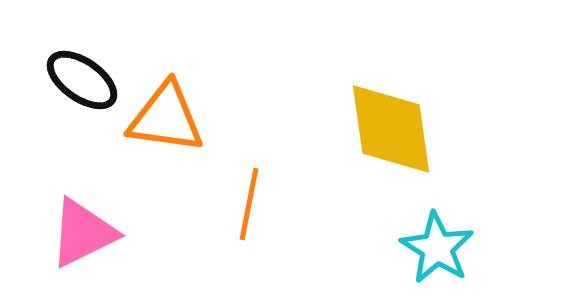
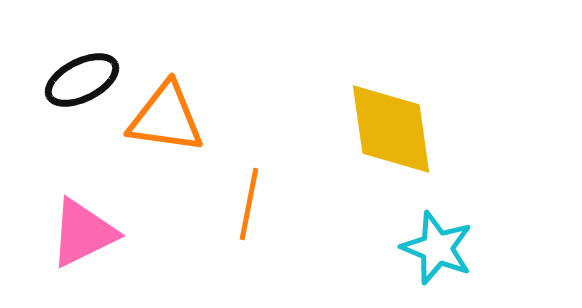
black ellipse: rotated 62 degrees counterclockwise
cyan star: rotated 10 degrees counterclockwise
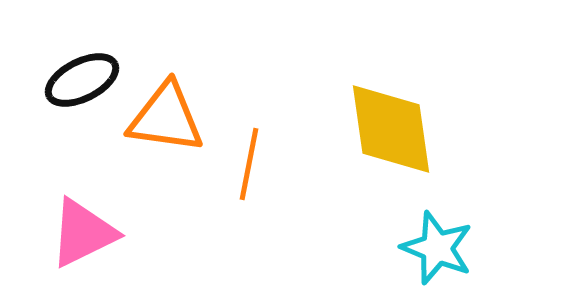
orange line: moved 40 px up
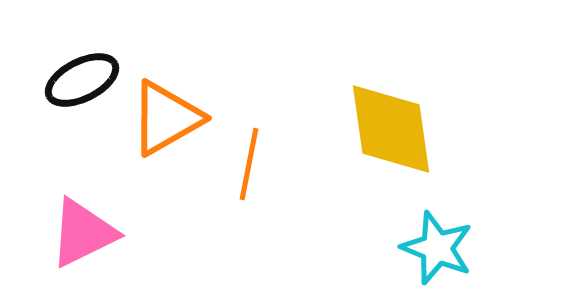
orange triangle: rotated 38 degrees counterclockwise
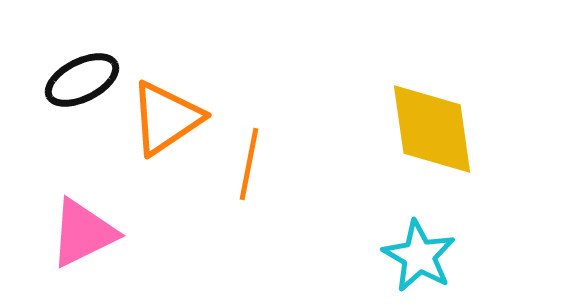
orange triangle: rotated 4 degrees counterclockwise
yellow diamond: moved 41 px right
cyan star: moved 18 px left, 8 px down; rotated 8 degrees clockwise
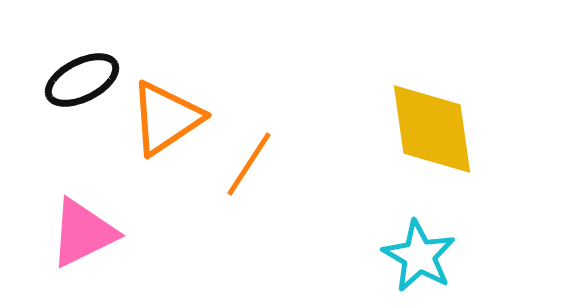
orange line: rotated 22 degrees clockwise
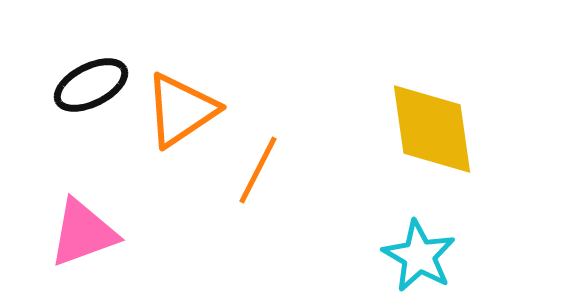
black ellipse: moved 9 px right, 5 px down
orange triangle: moved 15 px right, 8 px up
orange line: moved 9 px right, 6 px down; rotated 6 degrees counterclockwise
pink triangle: rotated 6 degrees clockwise
